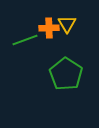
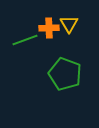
yellow triangle: moved 2 px right
green pentagon: moved 1 px left; rotated 12 degrees counterclockwise
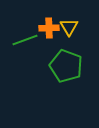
yellow triangle: moved 3 px down
green pentagon: moved 1 px right, 8 px up
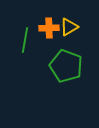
yellow triangle: rotated 30 degrees clockwise
green line: rotated 60 degrees counterclockwise
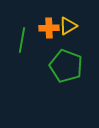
yellow triangle: moved 1 px left, 1 px up
green line: moved 3 px left
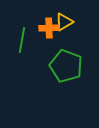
yellow triangle: moved 4 px left, 4 px up
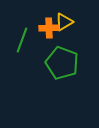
green line: rotated 10 degrees clockwise
green pentagon: moved 4 px left, 3 px up
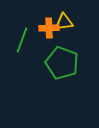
yellow triangle: rotated 24 degrees clockwise
